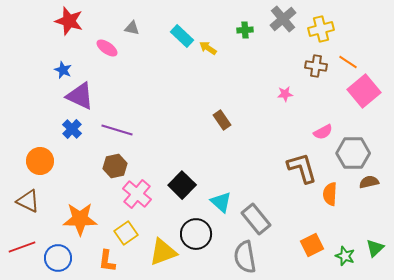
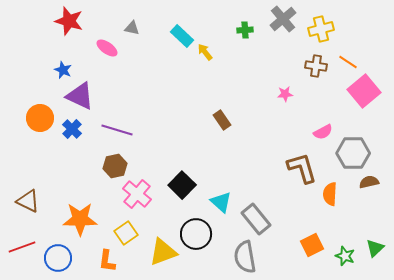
yellow arrow: moved 3 px left, 4 px down; rotated 18 degrees clockwise
orange circle: moved 43 px up
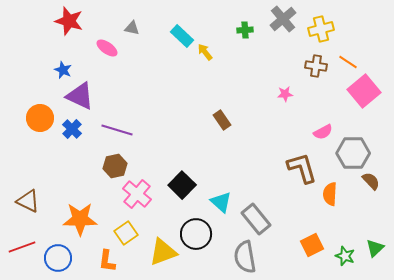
brown semicircle: moved 2 px right, 1 px up; rotated 60 degrees clockwise
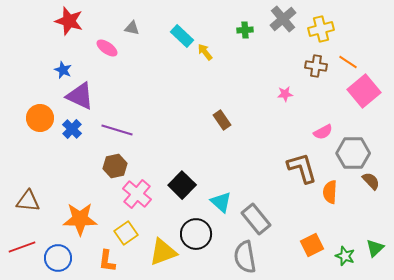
orange semicircle: moved 2 px up
brown triangle: rotated 20 degrees counterclockwise
